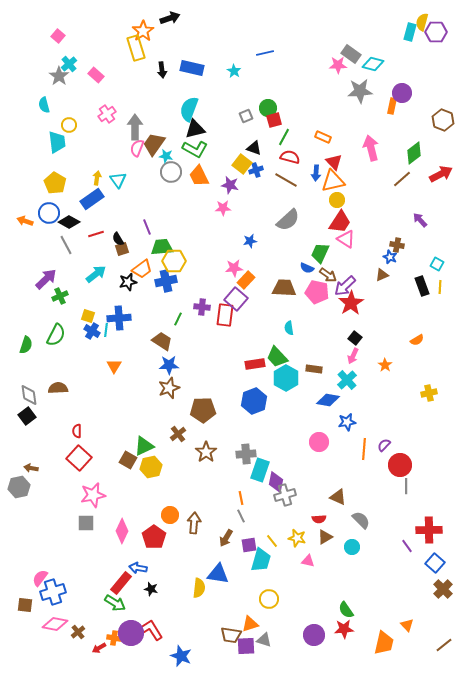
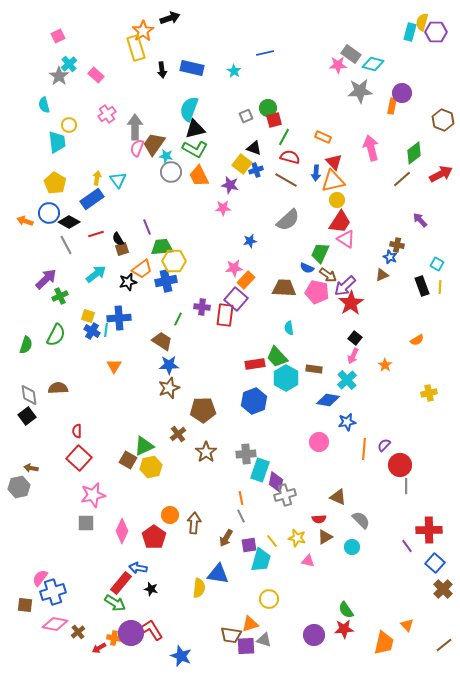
pink square at (58, 36): rotated 24 degrees clockwise
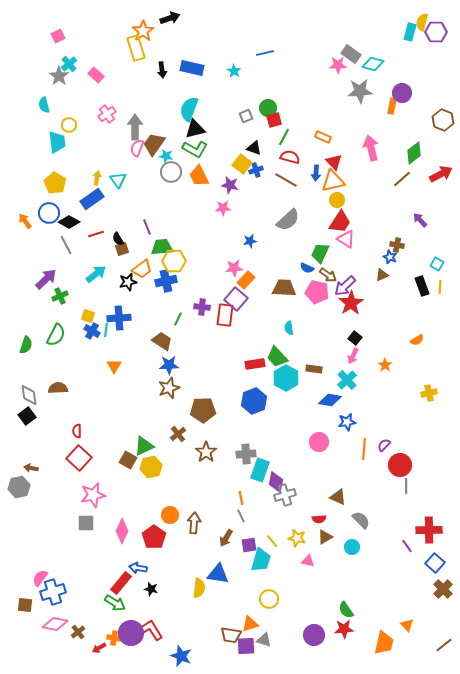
orange arrow at (25, 221): rotated 35 degrees clockwise
blue diamond at (328, 400): moved 2 px right
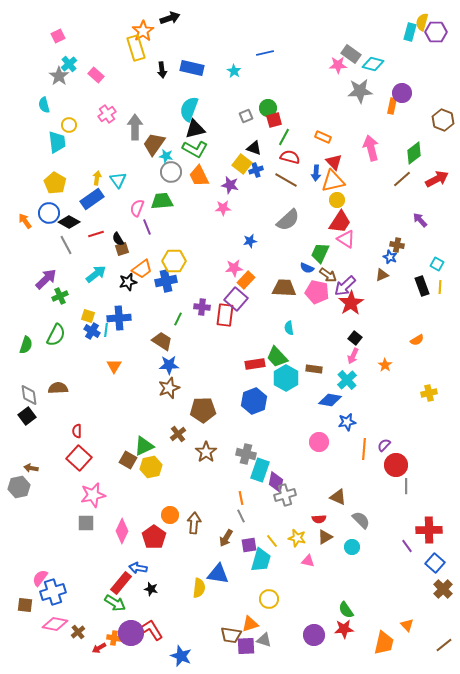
pink semicircle at (137, 148): moved 60 px down
red arrow at (441, 174): moved 4 px left, 5 px down
green trapezoid at (162, 247): moved 46 px up
gray cross at (246, 454): rotated 18 degrees clockwise
red circle at (400, 465): moved 4 px left
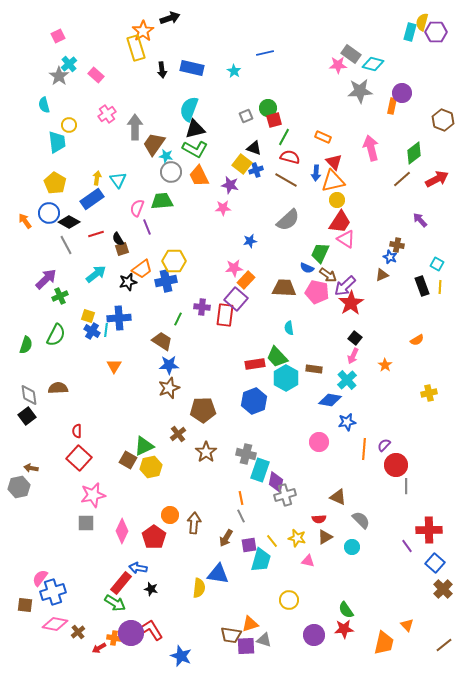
yellow circle at (269, 599): moved 20 px right, 1 px down
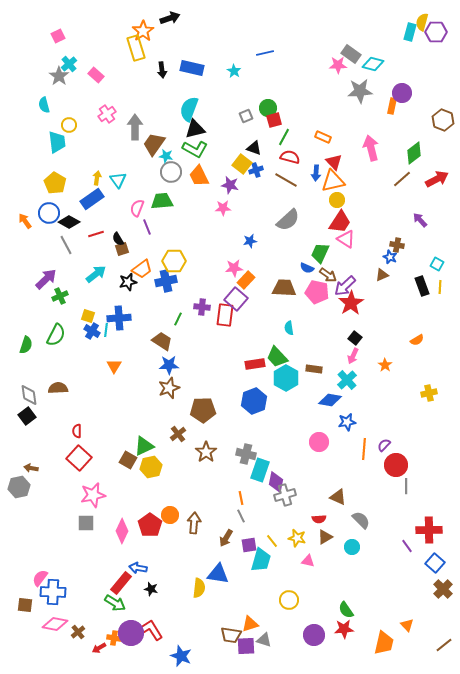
red pentagon at (154, 537): moved 4 px left, 12 px up
blue cross at (53, 592): rotated 20 degrees clockwise
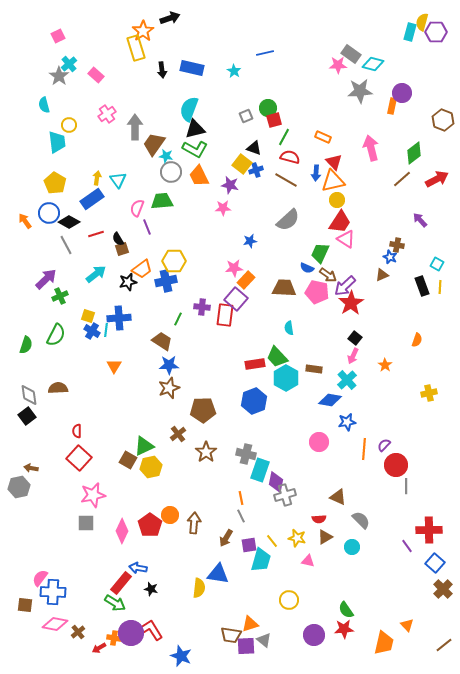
orange semicircle at (417, 340): rotated 40 degrees counterclockwise
gray triangle at (264, 640): rotated 21 degrees clockwise
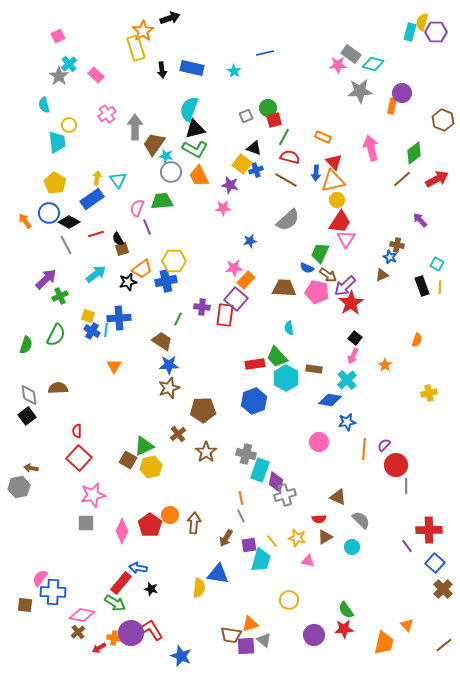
pink triangle at (346, 239): rotated 30 degrees clockwise
pink diamond at (55, 624): moved 27 px right, 9 px up
